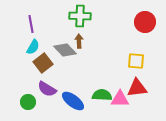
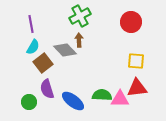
green cross: rotated 30 degrees counterclockwise
red circle: moved 14 px left
brown arrow: moved 1 px up
purple semicircle: rotated 42 degrees clockwise
green circle: moved 1 px right
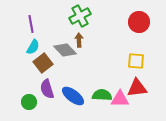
red circle: moved 8 px right
blue ellipse: moved 5 px up
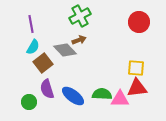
brown arrow: rotated 72 degrees clockwise
yellow square: moved 7 px down
green semicircle: moved 1 px up
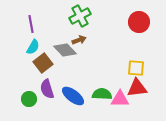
green circle: moved 3 px up
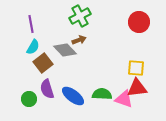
pink triangle: moved 4 px right; rotated 18 degrees clockwise
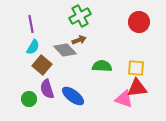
brown square: moved 1 px left, 2 px down; rotated 12 degrees counterclockwise
green semicircle: moved 28 px up
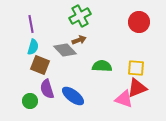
cyan semicircle: rotated 14 degrees counterclockwise
brown square: moved 2 px left; rotated 18 degrees counterclockwise
red triangle: rotated 15 degrees counterclockwise
green circle: moved 1 px right, 2 px down
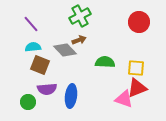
purple line: rotated 30 degrees counterclockwise
cyan semicircle: rotated 112 degrees counterclockwise
green semicircle: moved 3 px right, 4 px up
purple semicircle: rotated 78 degrees counterclockwise
blue ellipse: moved 2 px left; rotated 60 degrees clockwise
green circle: moved 2 px left, 1 px down
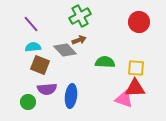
red triangle: moved 2 px left; rotated 20 degrees clockwise
